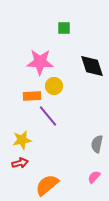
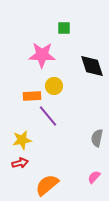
pink star: moved 2 px right, 7 px up
gray semicircle: moved 6 px up
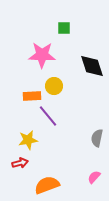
yellow star: moved 6 px right
orange semicircle: rotated 20 degrees clockwise
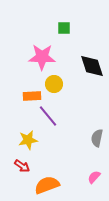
pink star: moved 2 px down
yellow circle: moved 2 px up
red arrow: moved 2 px right, 3 px down; rotated 49 degrees clockwise
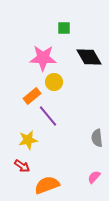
pink star: moved 1 px right, 1 px down
black diamond: moved 3 px left, 9 px up; rotated 12 degrees counterclockwise
yellow circle: moved 2 px up
orange rectangle: rotated 36 degrees counterclockwise
gray semicircle: rotated 18 degrees counterclockwise
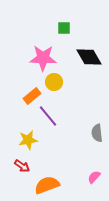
gray semicircle: moved 5 px up
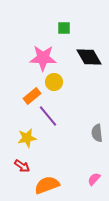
yellow star: moved 1 px left, 2 px up
pink semicircle: moved 2 px down
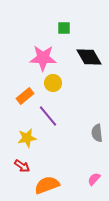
yellow circle: moved 1 px left, 1 px down
orange rectangle: moved 7 px left
